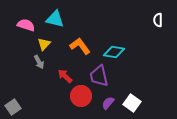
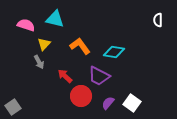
purple trapezoid: rotated 50 degrees counterclockwise
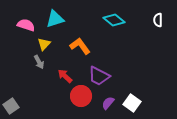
cyan triangle: rotated 30 degrees counterclockwise
cyan diamond: moved 32 px up; rotated 30 degrees clockwise
gray square: moved 2 px left, 1 px up
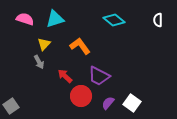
pink semicircle: moved 1 px left, 6 px up
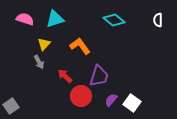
purple trapezoid: rotated 100 degrees counterclockwise
purple semicircle: moved 3 px right, 3 px up
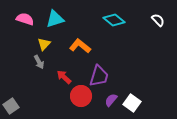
white semicircle: rotated 136 degrees clockwise
orange L-shape: rotated 15 degrees counterclockwise
red arrow: moved 1 px left, 1 px down
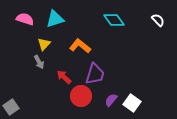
cyan diamond: rotated 15 degrees clockwise
purple trapezoid: moved 4 px left, 2 px up
gray square: moved 1 px down
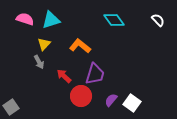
cyan triangle: moved 4 px left, 1 px down
red arrow: moved 1 px up
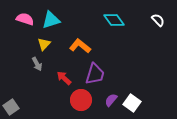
gray arrow: moved 2 px left, 2 px down
red arrow: moved 2 px down
red circle: moved 4 px down
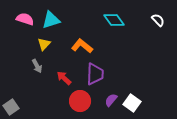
orange L-shape: moved 2 px right
gray arrow: moved 2 px down
purple trapezoid: rotated 15 degrees counterclockwise
red circle: moved 1 px left, 1 px down
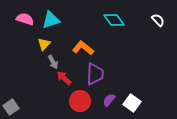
orange L-shape: moved 1 px right, 2 px down
gray arrow: moved 16 px right, 4 px up
purple semicircle: moved 2 px left
